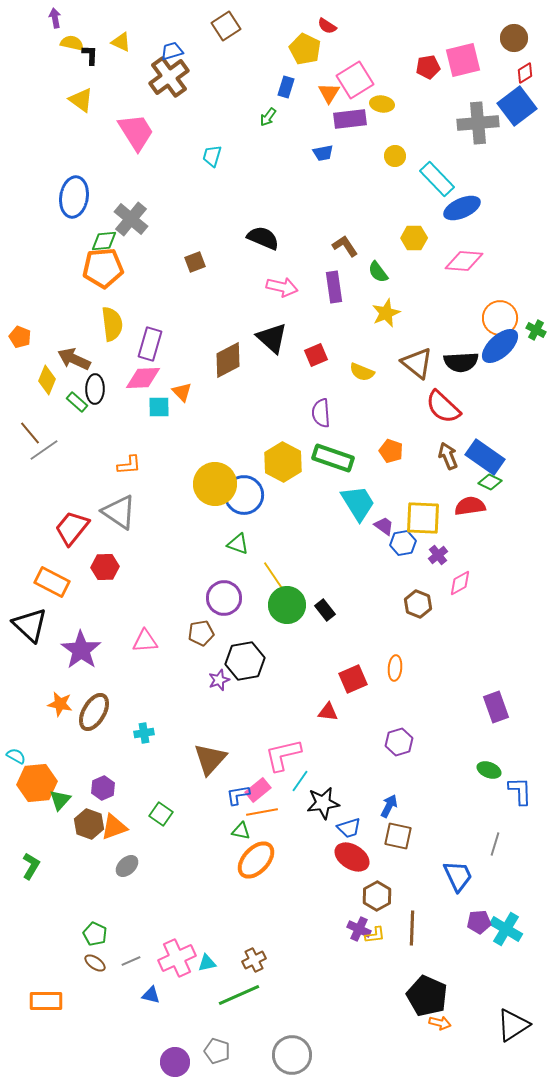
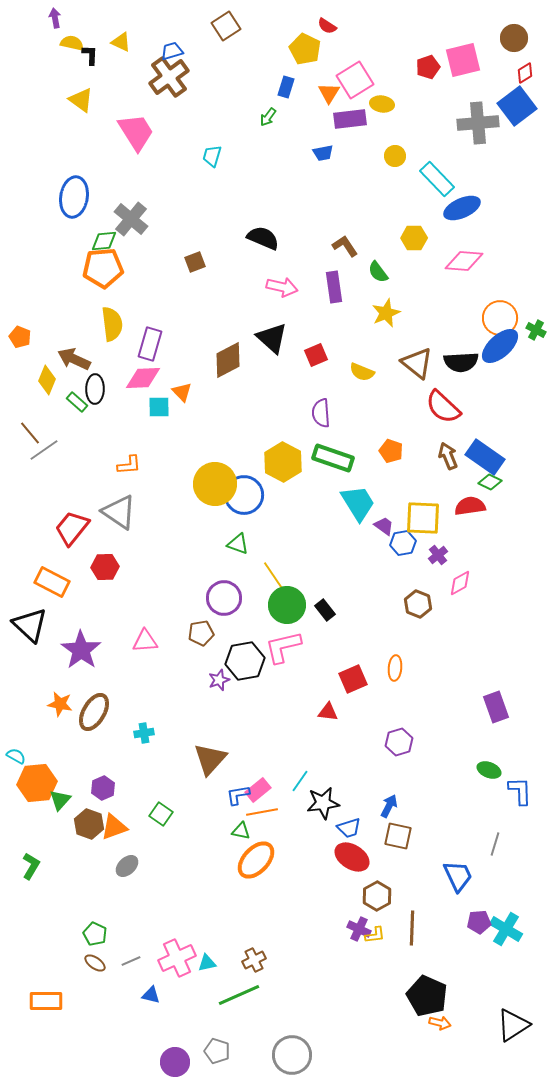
red pentagon at (428, 67): rotated 10 degrees counterclockwise
pink L-shape at (283, 755): moved 108 px up
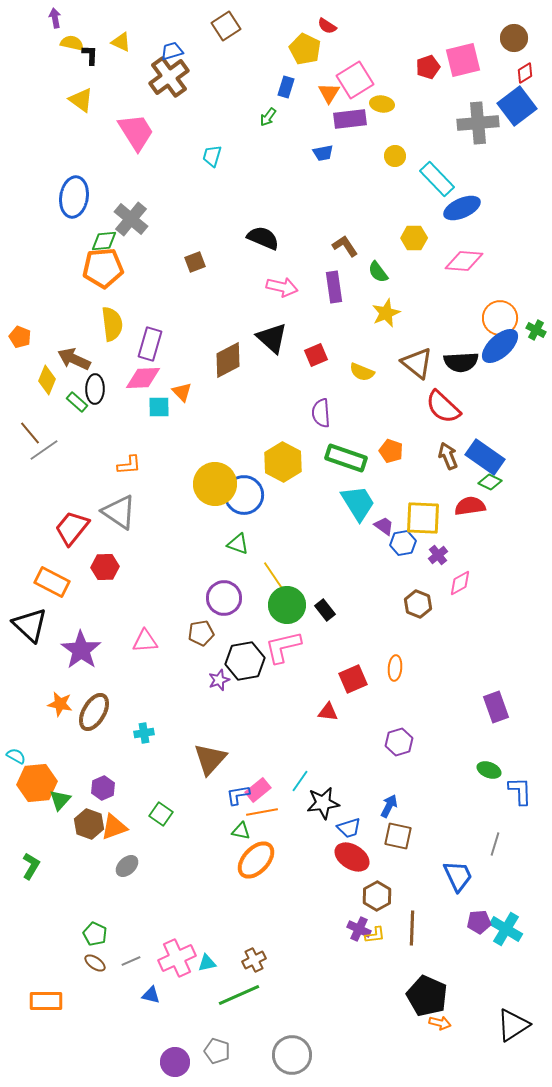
green rectangle at (333, 458): moved 13 px right
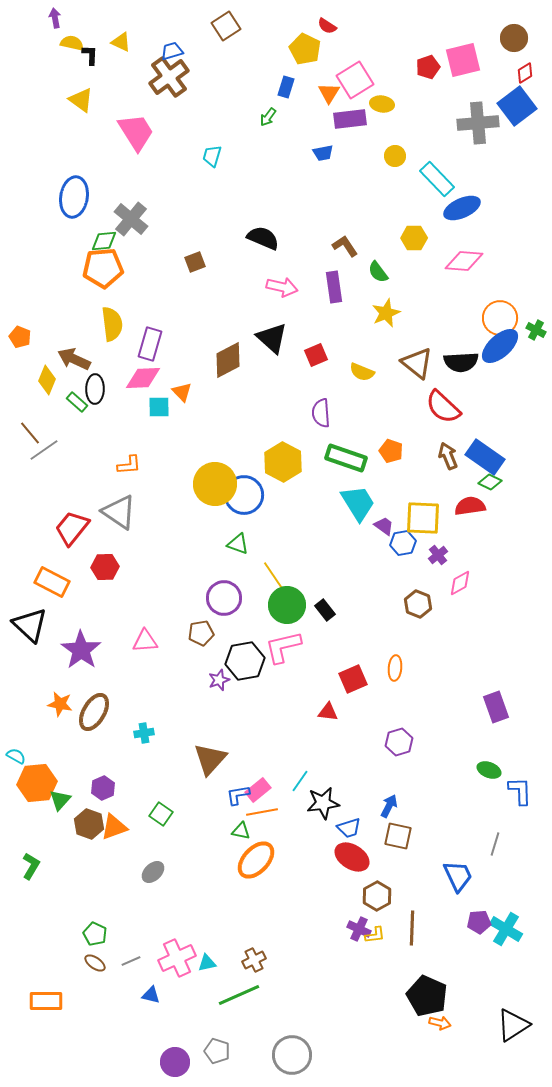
gray ellipse at (127, 866): moved 26 px right, 6 px down
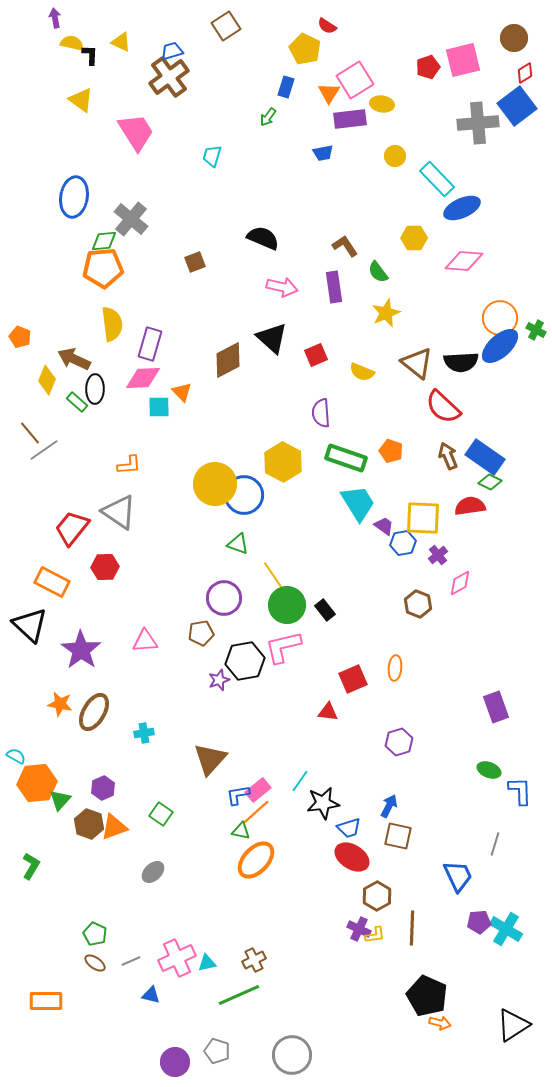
orange line at (262, 812): moved 6 px left; rotated 32 degrees counterclockwise
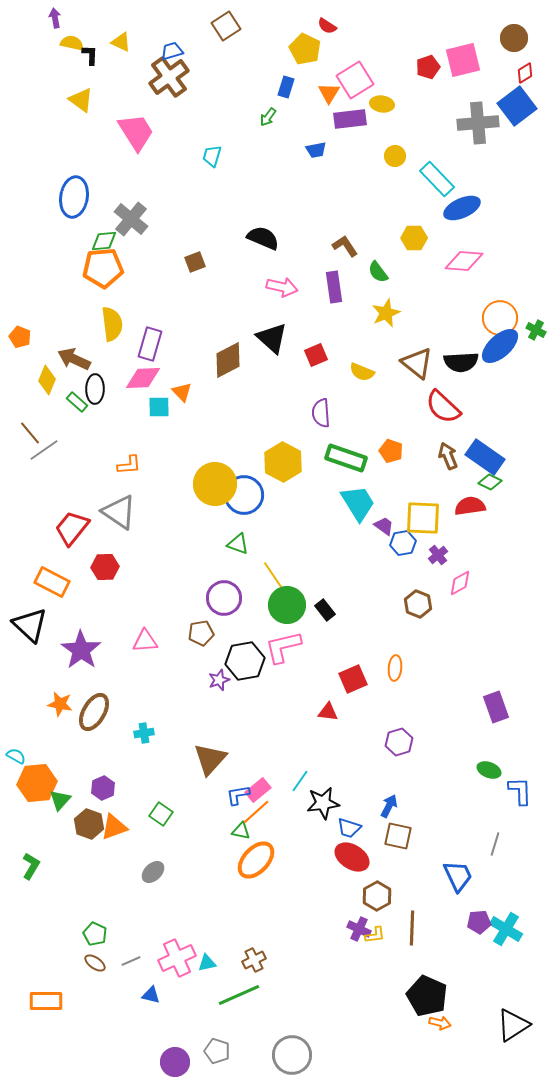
blue trapezoid at (323, 153): moved 7 px left, 3 px up
blue trapezoid at (349, 828): rotated 35 degrees clockwise
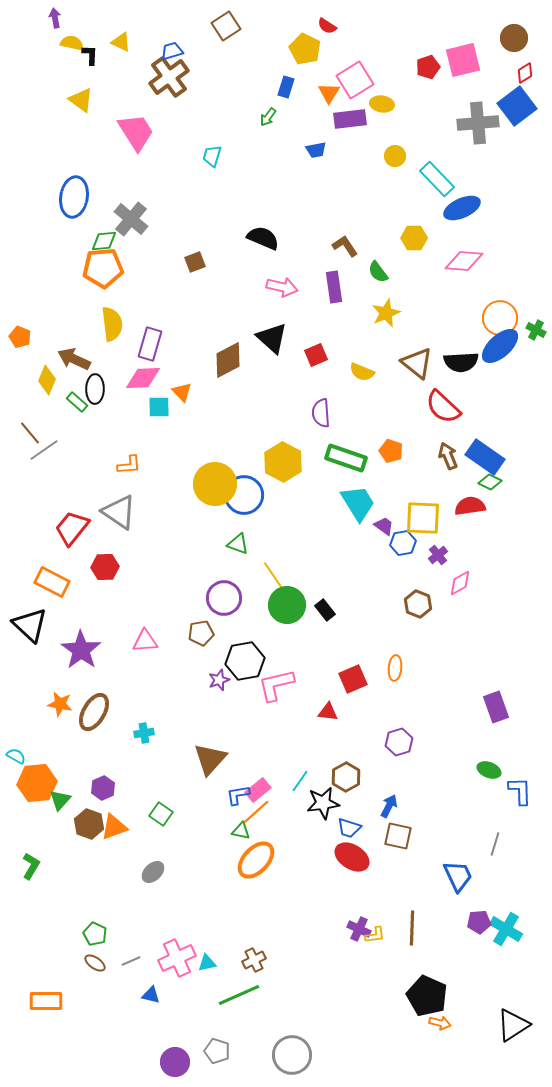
pink L-shape at (283, 647): moved 7 px left, 38 px down
brown hexagon at (377, 896): moved 31 px left, 119 px up
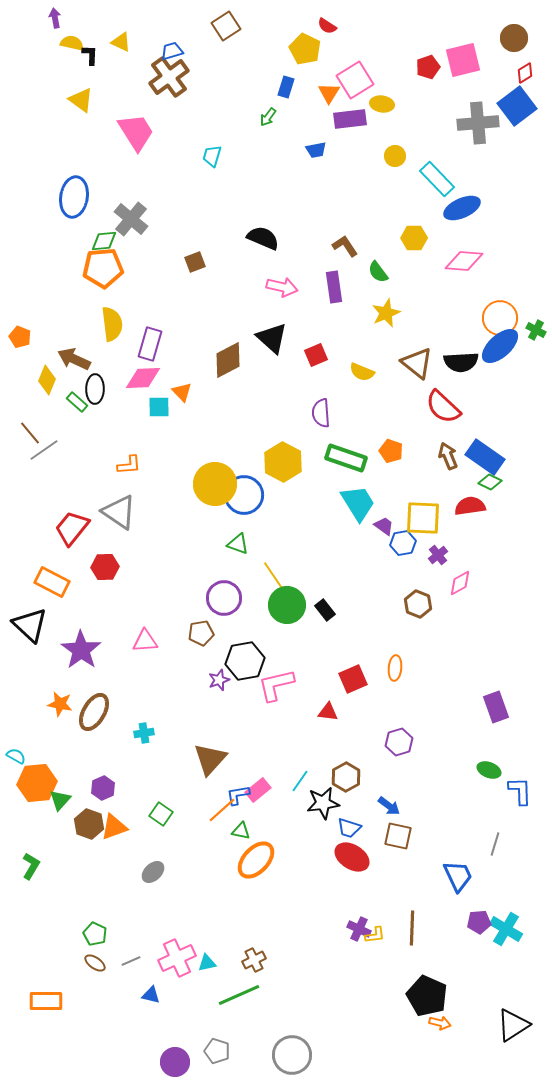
blue arrow at (389, 806): rotated 100 degrees clockwise
orange line at (256, 812): moved 34 px left, 2 px up
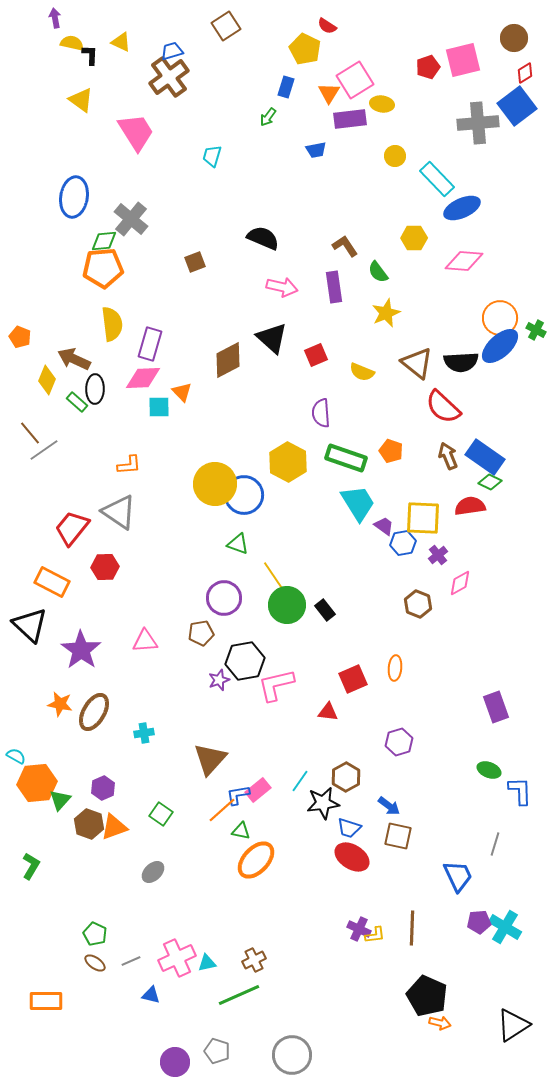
yellow hexagon at (283, 462): moved 5 px right
cyan cross at (506, 929): moved 1 px left, 2 px up
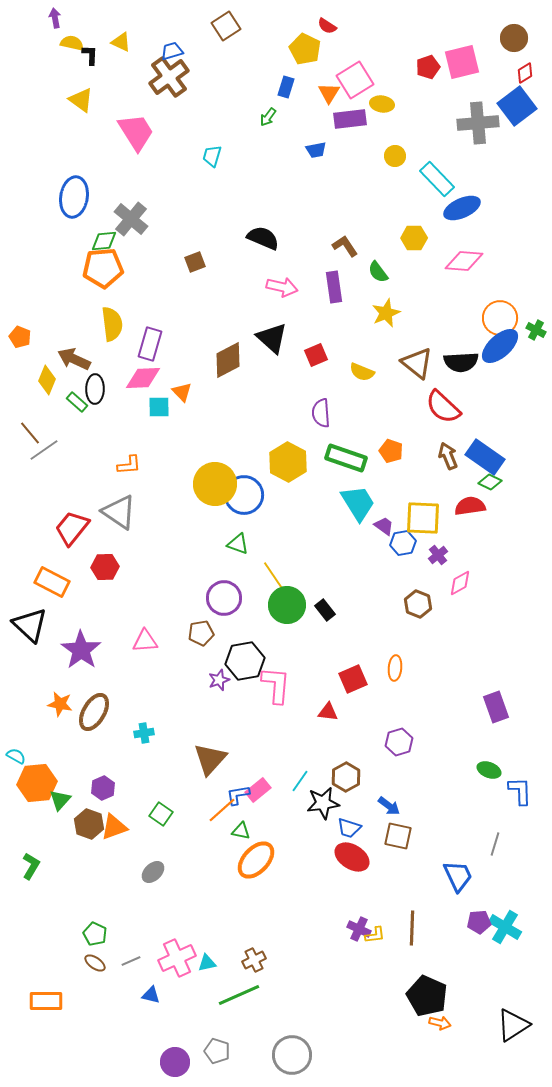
pink square at (463, 60): moved 1 px left, 2 px down
pink L-shape at (276, 685): rotated 108 degrees clockwise
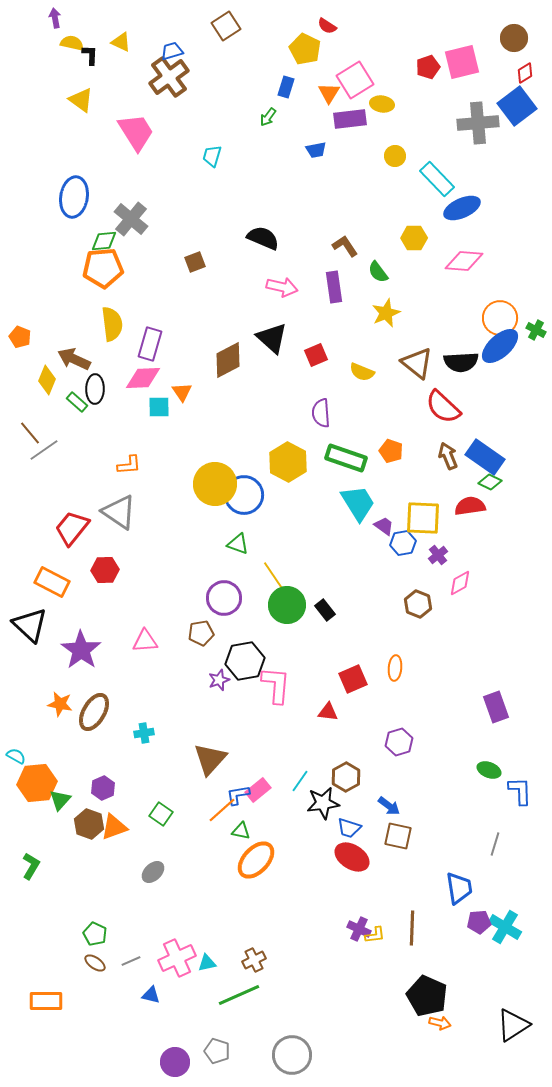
orange triangle at (182, 392): rotated 10 degrees clockwise
red hexagon at (105, 567): moved 3 px down
blue trapezoid at (458, 876): moved 1 px right, 12 px down; rotated 16 degrees clockwise
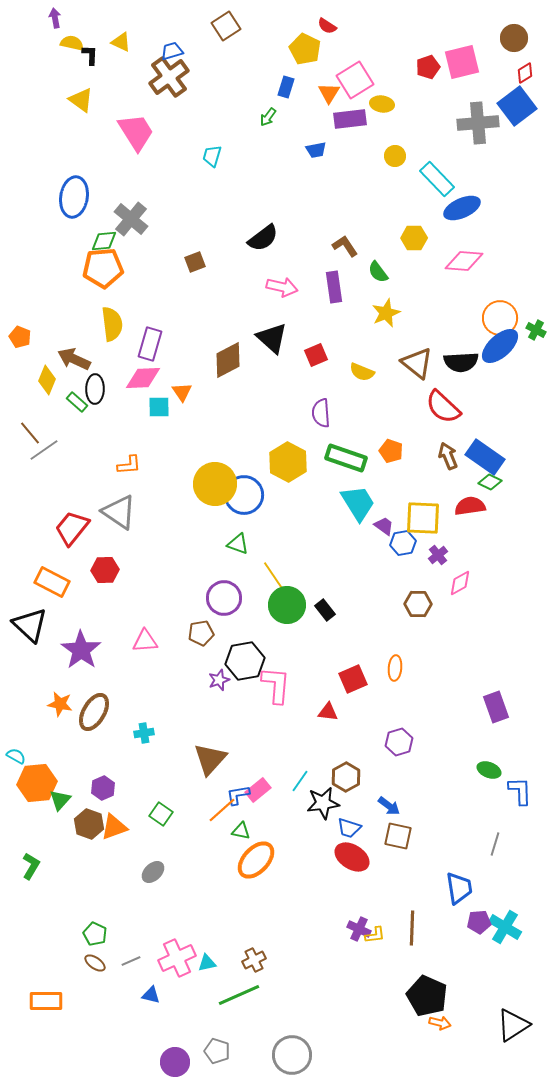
black semicircle at (263, 238): rotated 120 degrees clockwise
brown hexagon at (418, 604): rotated 20 degrees counterclockwise
